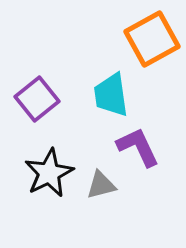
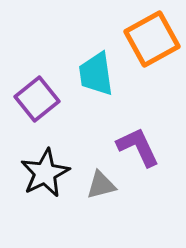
cyan trapezoid: moved 15 px left, 21 px up
black star: moved 4 px left
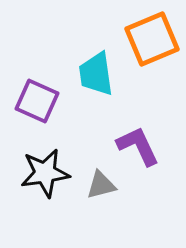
orange square: rotated 6 degrees clockwise
purple square: moved 2 px down; rotated 27 degrees counterclockwise
purple L-shape: moved 1 px up
black star: rotated 18 degrees clockwise
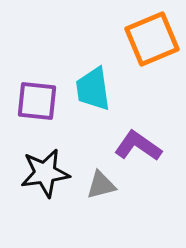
cyan trapezoid: moved 3 px left, 15 px down
purple square: rotated 18 degrees counterclockwise
purple L-shape: rotated 30 degrees counterclockwise
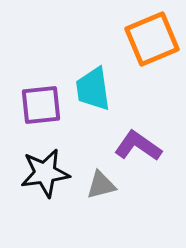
purple square: moved 4 px right, 4 px down; rotated 12 degrees counterclockwise
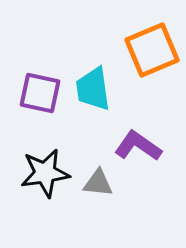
orange square: moved 11 px down
purple square: moved 1 px left, 12 px up; rotated 18 degrees clockwise
gray triangle: moved 3 px left, 2 px up; rotated 20 degrees clockwise
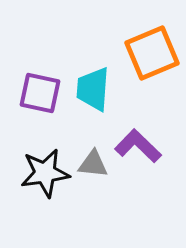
orange square: moved 3 px down
cyan trapezoid: rotated 12 degrees clockwise
purple L-shape: rotated 9 degrees clockwise
gray triangle: moved 5 px left, 19 px up
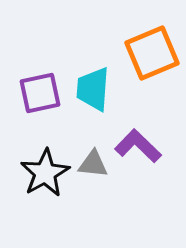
purple square: rotated 24 degrees counterclockwise
black star: rotated 21 degrees counterclockwise
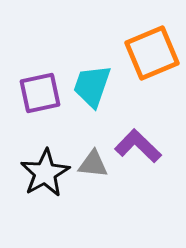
cyan trapezoid: moved 1 px left, 3 px up; rotated 15 degrees clockwise
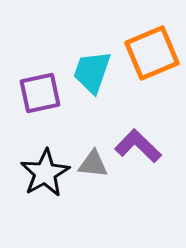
cyan trapezoid: moved 14 px up
